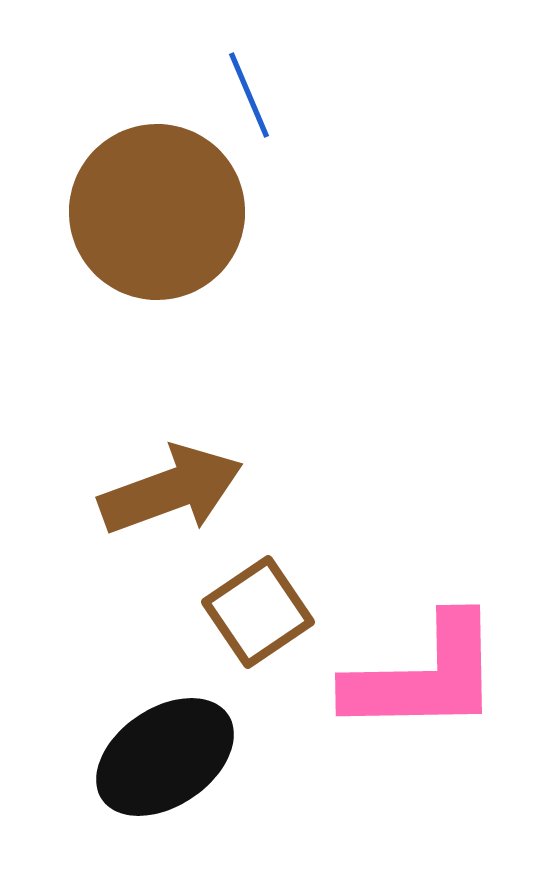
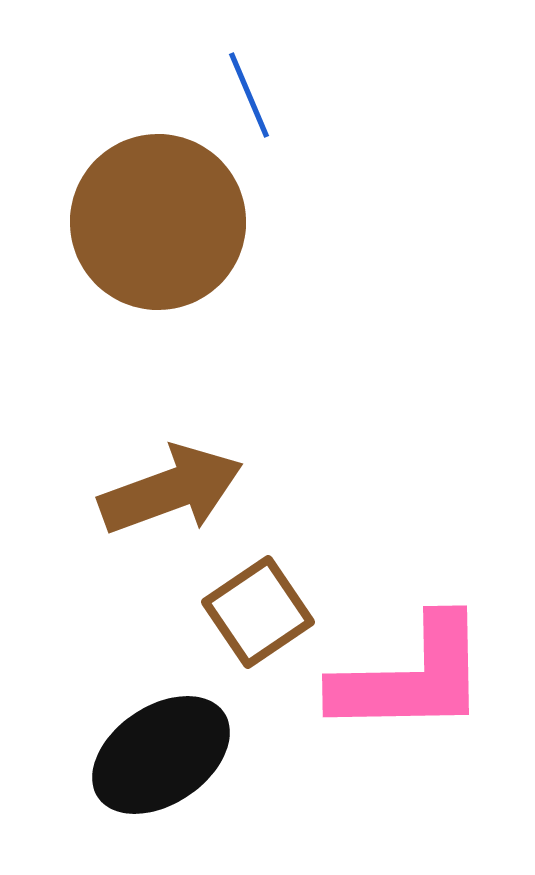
brown circle: moved 1 px right, 10 px down
pink L-shape: moved 13 px left, 1 px down
black ellipse: moved 4 px left, 2 px up
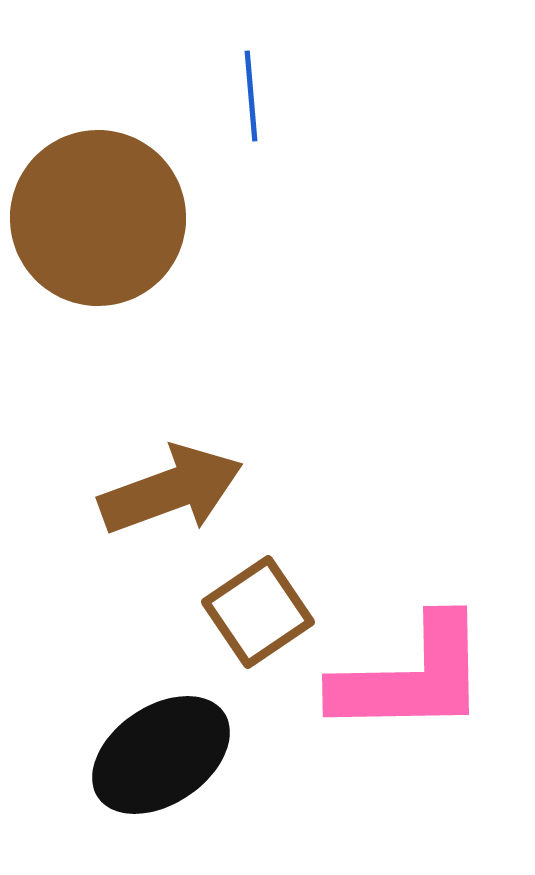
blue line: moved 2 px right, 1 px down; rotated 18 degrees clockwise
brown circle: moved 60 px left, 4 px up
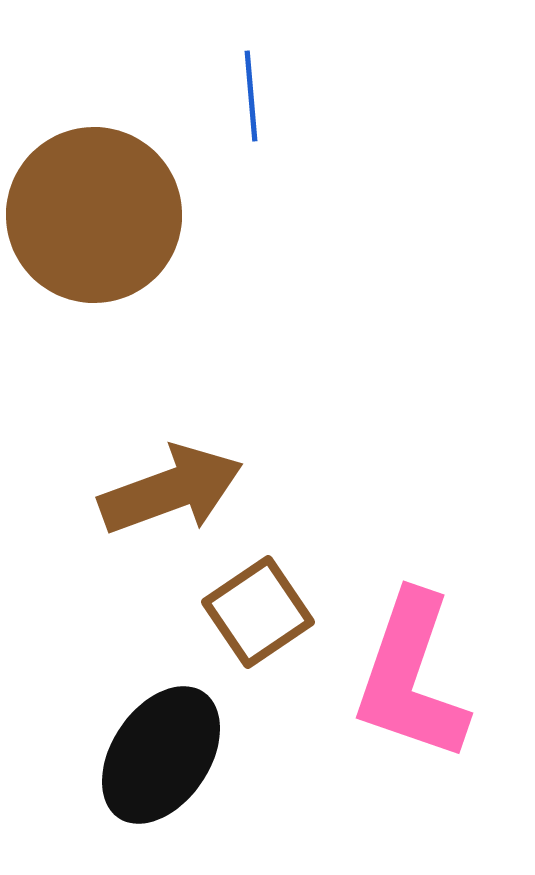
brown circle: moved 4 px left, 3 px up
pink L-shape: rotated 110 degrees clockwise
black ellipse: rotated 22 degrees counterclockwise
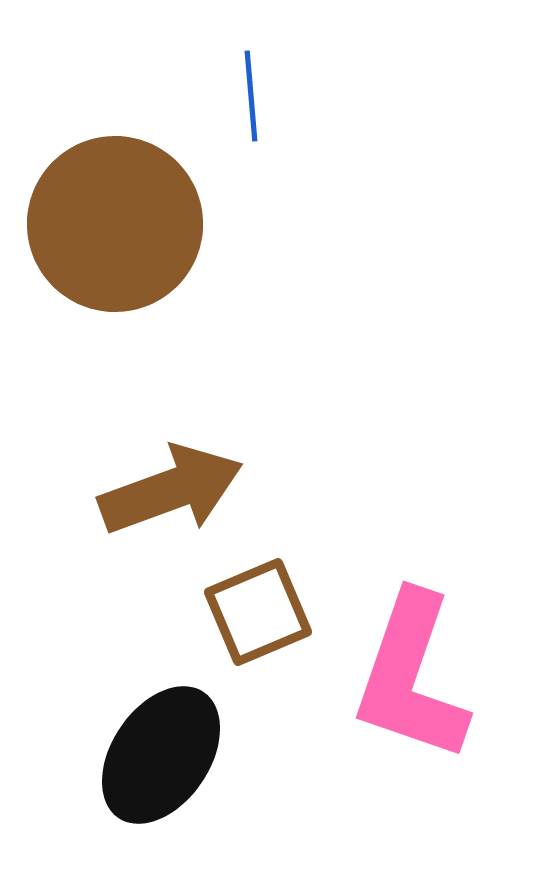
brown circle: moved 21 px right, 9 px down
brown square: rotated 11 degrees clockwise
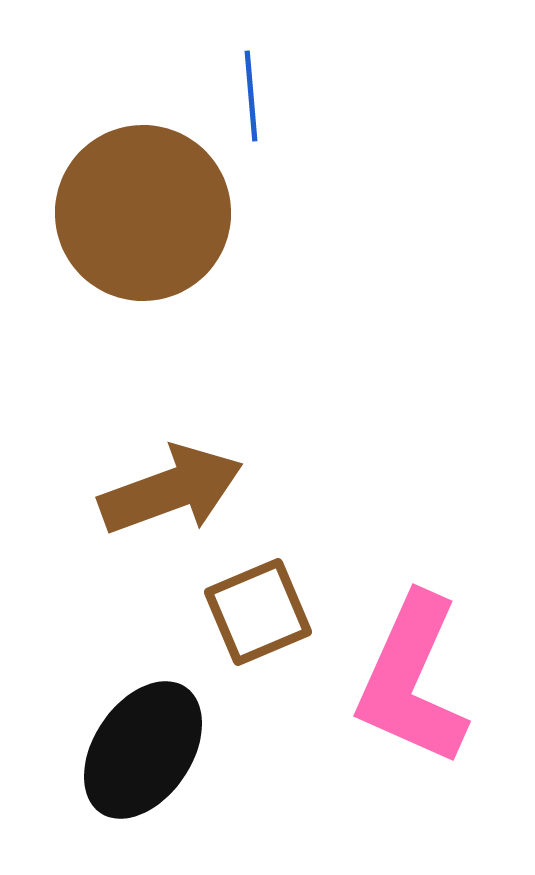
brown circle: moved 28 px right, 11 px up
pink L-shape: moved 1 px right, 3 px down; rotated 5 degrees clockwise
black ellipse: moved 18 px left, 5 px up
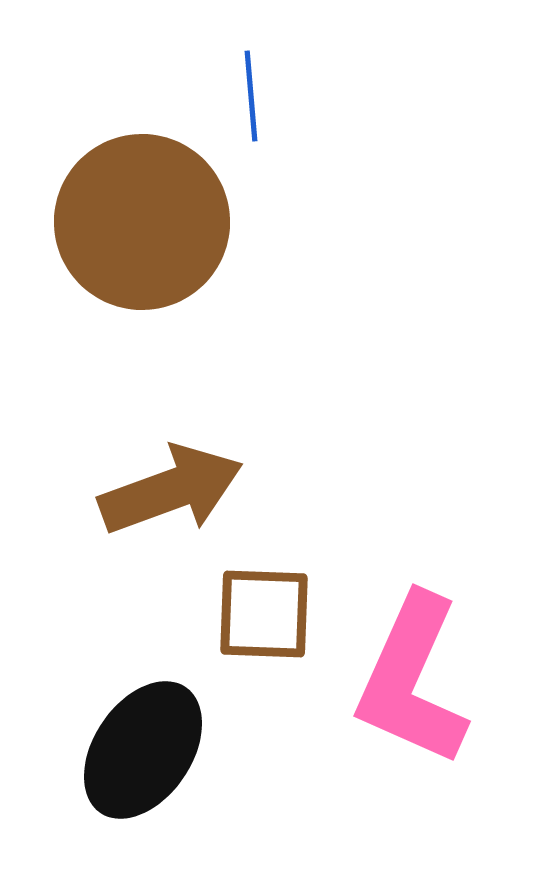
brown circle: moved 1 px left, 9 px down
brown square: moved 6 px right, 2 px down; rotated 25 degrees clockwise
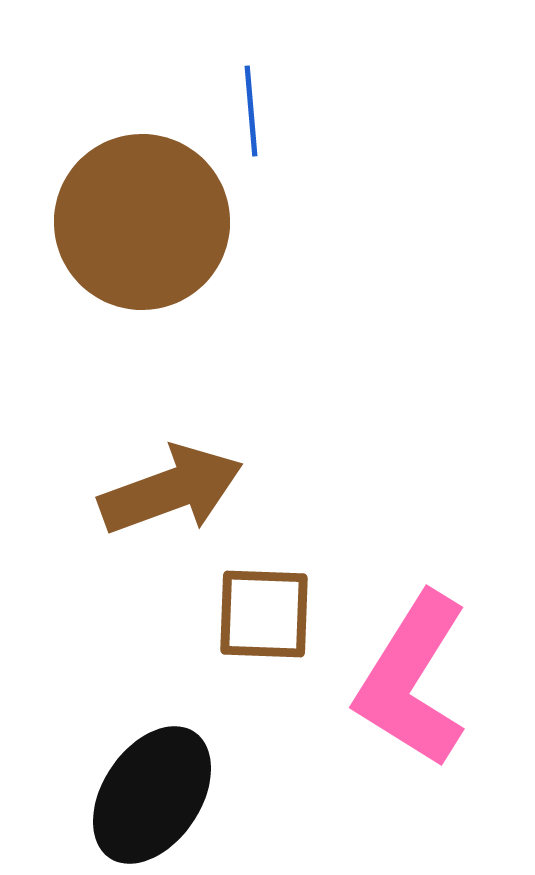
blue line: moved 15 px down
pink L-shape: rotated 8 degrees clockwise
black ellipse: moved 9 px right, 45 px down
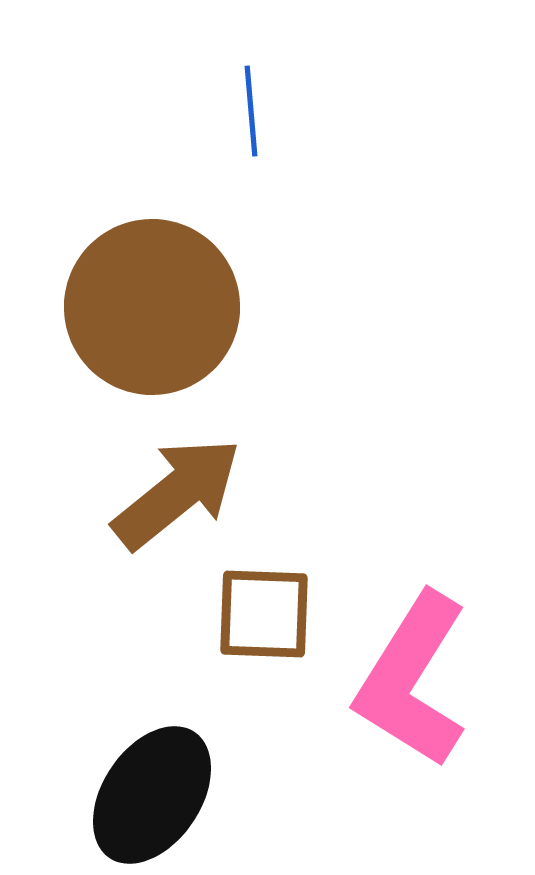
brown circle: moved 10 px right, 85 px down
brown arrow: moved 6 px right, 3 px down; rotated 19 degrees counterclockwise
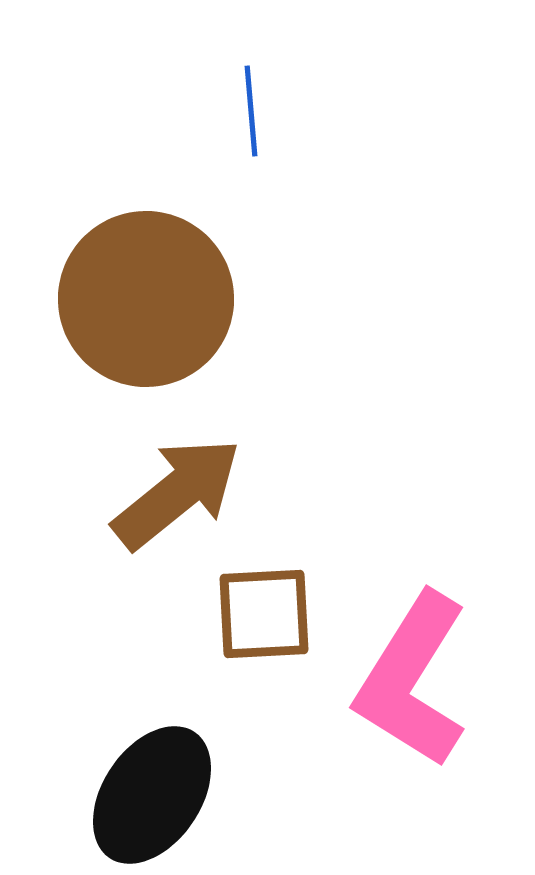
brown circle: moved 6 px left, 8 px up
brown square: rotated 5 degrees counterclockwise
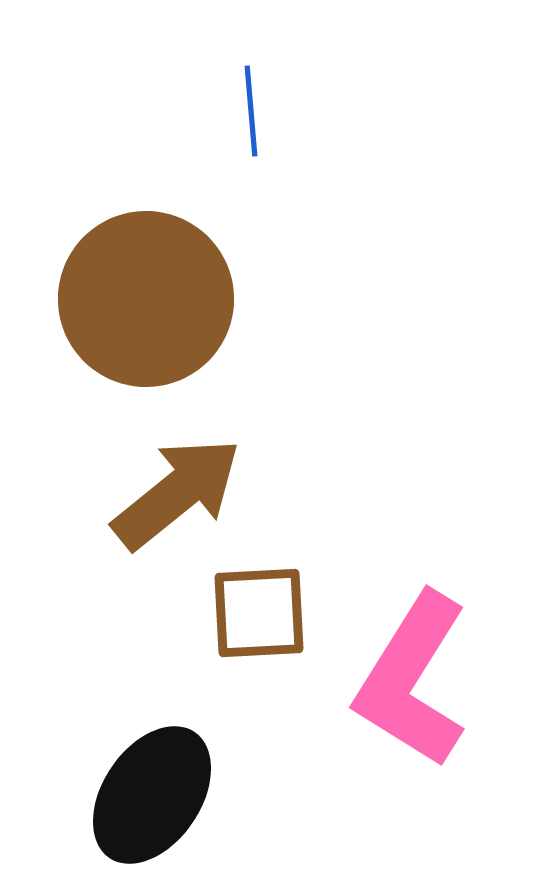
brown square: moved 5 px left, 1 px up
